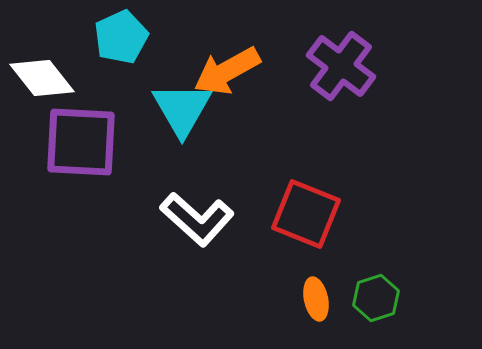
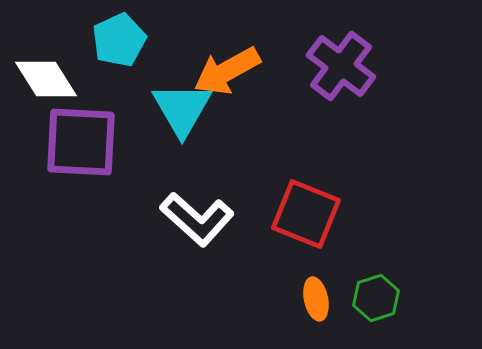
cyan pentagon: moved 2 px left, 3 px down
white diamond: moved 4 px right, 1 px down; rotated 6 degrees clockwise
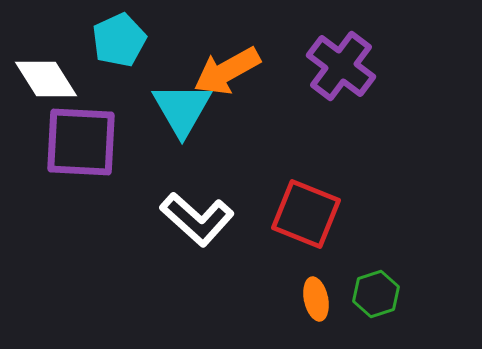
green hexagon: moved 4 px up
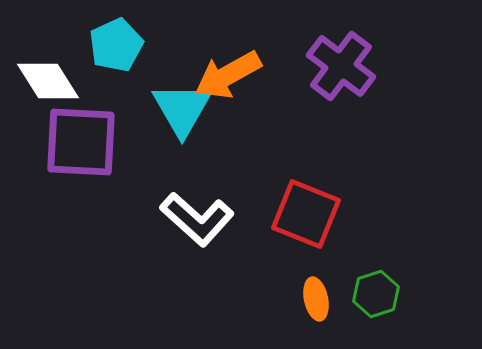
cyan pentagon: moved 3 px left, 5 px down
orange arrow: moved 1 px right, 4 px down
white diamond: moved 2 px right, 2 px down
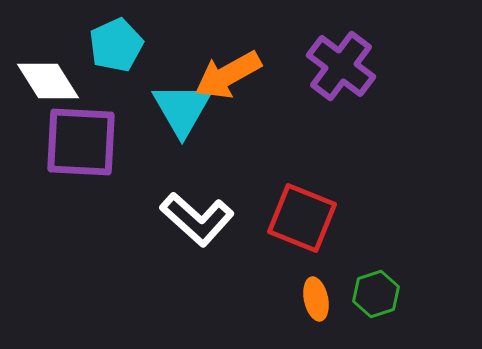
red square: moved 4 px left, 4 px down
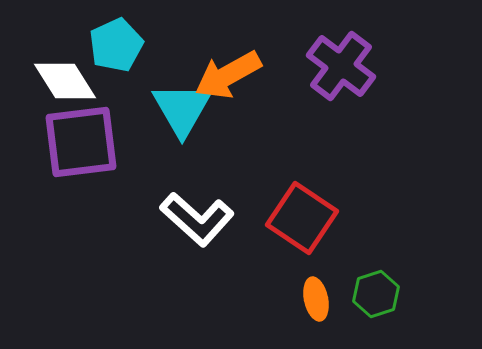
white diamond: moved 17 px right
purple square: rotated 10 degrees counterclockwise
red square: rotated 12 degrees clockwise
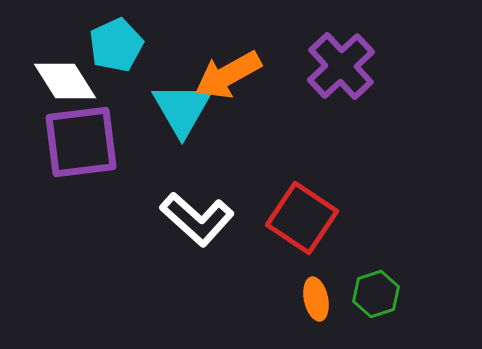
purple cross: rotated 10 degrees clockwise
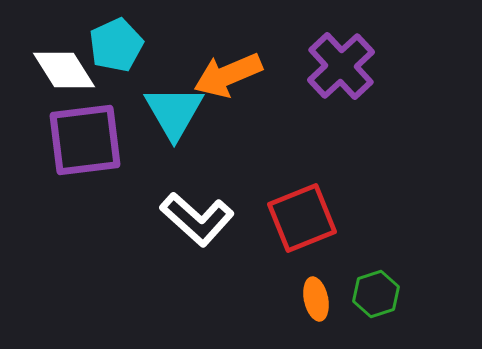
orange arrow: rotated 6 degrees clockwise
white diamond: moved 1 px left, 11 px up
cyan triangle: moved 8 px left, 3 px down
purple square: moved 4 px right, 2 px up
red square: rotated 34 degrees clockwise
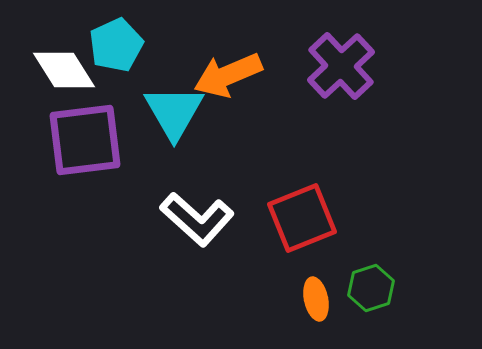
green hexagon: moved 5 px left, 6 px up
